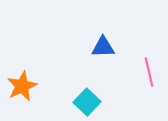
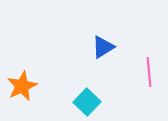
blue triangle: rotated 30 degrees counterclockwise
pink line: rotated 8 degrees clockwise
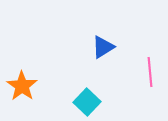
pink line: moved 1 px right
orange star: rotated 12 degrees counterclockwise
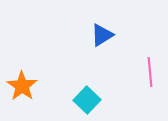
blue triangle: moved 1 px left, 12 px up
cyan square: moved 2 px up
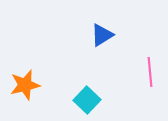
orange star: moved 3 px right, 1 px up; rotated 24 degrees clockwise
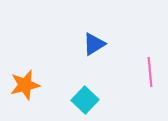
blue triangle: moved 8 px left, 9 px down
cyan square: moved 2 px left
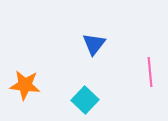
blue triangle: rotated 20 degrees counterclockwise
orange star: rotated 20 degrees clockwise
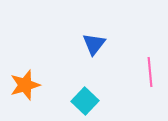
orange star: rotated 24 degrees counterclockwise
cyan square: moved 1 px down
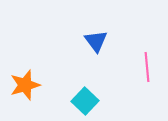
blue triangle: moved 2 px right, 3 px up; rotated 15 degrees counterclockwise
pink line: moved 3 px left, 5 px up
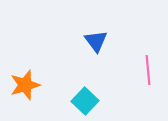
pink line: moved 1 px right, 3 px down
